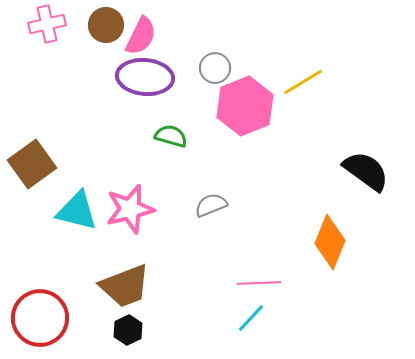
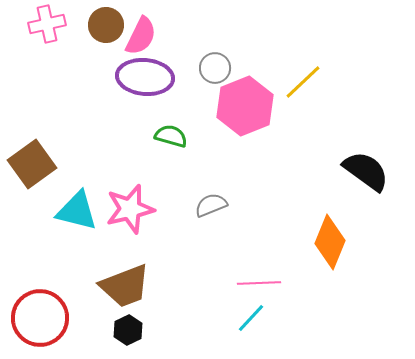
yellow line: rotated 12 degrees counterclockwise
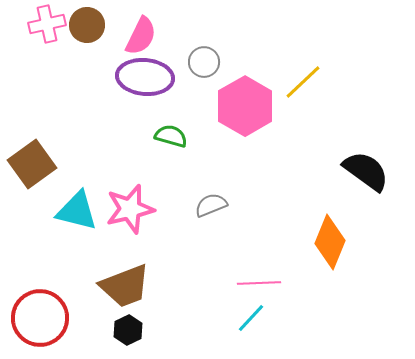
brown circle: moved 19 px left
gray circle: moved 11 px left, 6 px up
pink hexagon: rotated 8 degrees counterclockwise
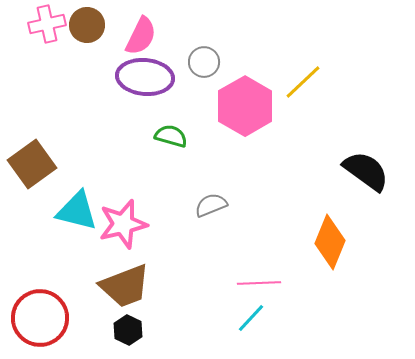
pink star: moved 7 px left, 15 px down
black hexagon: rotated 8 degrees counterclockwise
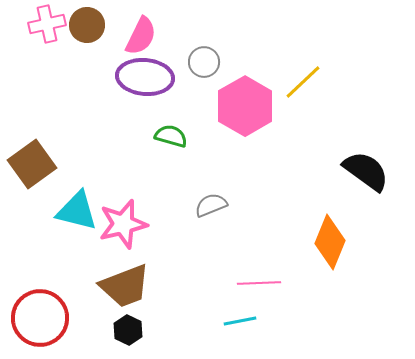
cyan line: moved 11 px left, 3 px down; rotated 36 degrees clockwise
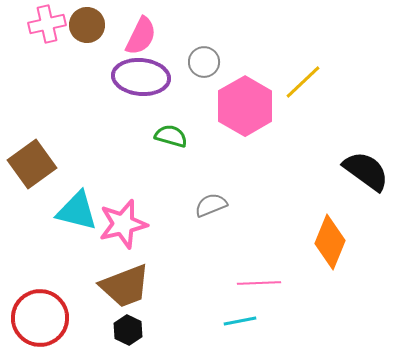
purple ellipse: moved 4 px left
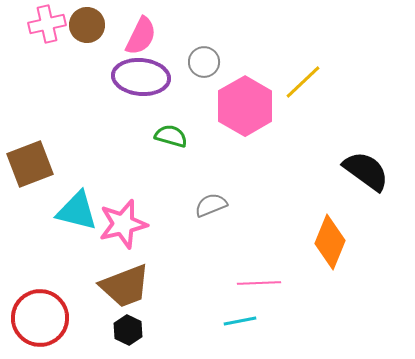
brown square: moved 2 px left; rotated 15 degrees clockwise
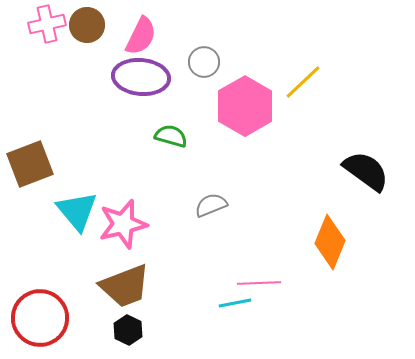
cyan triangle: rotated 36 degrees clockwise
cyan line: moved 5 px left, 18 px up
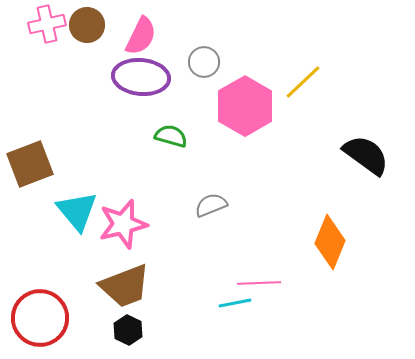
black semicircle: moved 16 px up
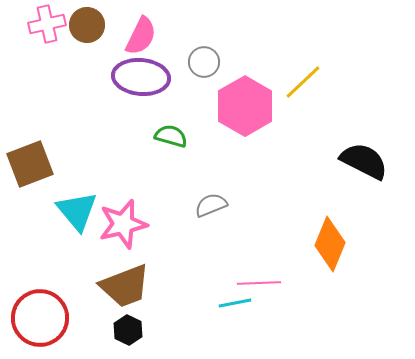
black semicircle: moved 2 px left, 6 px down; rotated 9 degrees counterclockwise
orange diamond: moved 2 px down
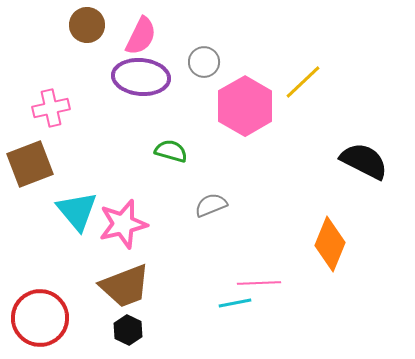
pink cross: moved 4 px right, 84 px down
green semicircle: moved 15 px down
